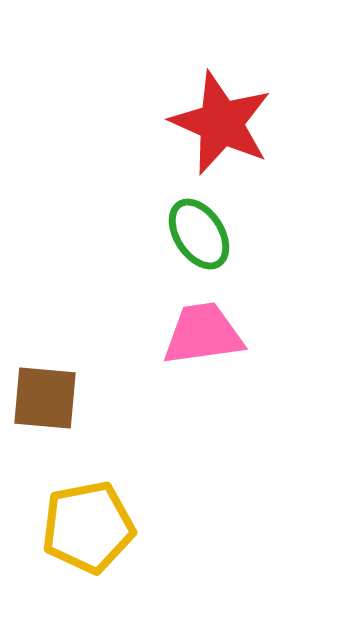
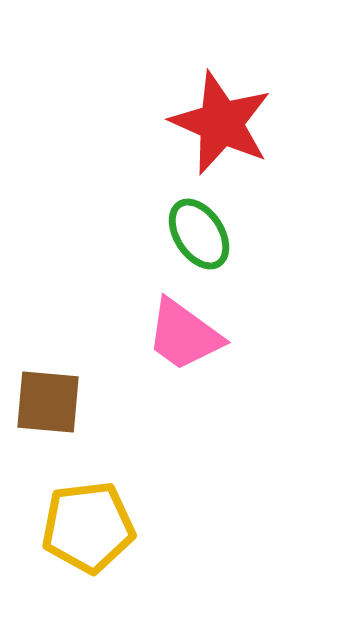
pink trapezoid: moved 19 px left, 1 px down; rotated 136 degrees counterclockwise
brown square: moved 3 px right, 4 px down
yellow pentagon: rotated 4 degrees clockwise
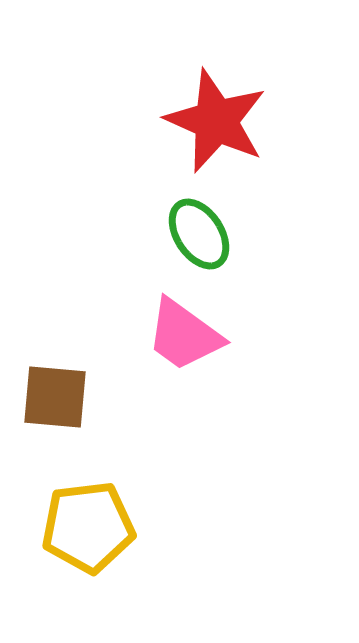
red star: moved 5 px left, 2 px up
brown square: moved 7 px right, 5 px up
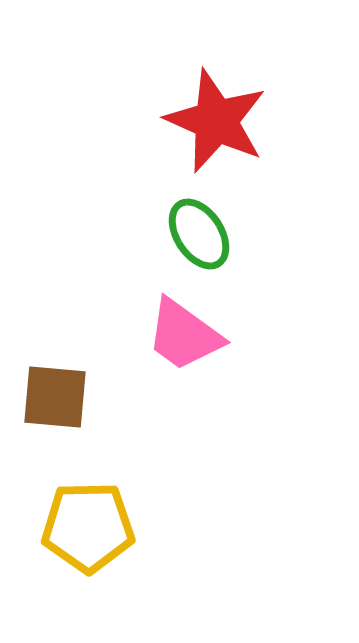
yellow pentagon: rotated 6 degrees clockwise
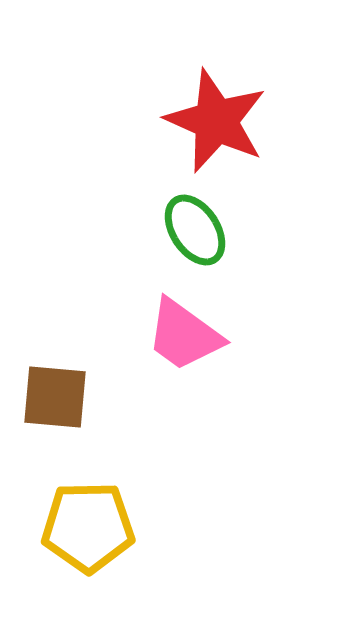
green ellipse: moved 4 px left, 4 px up
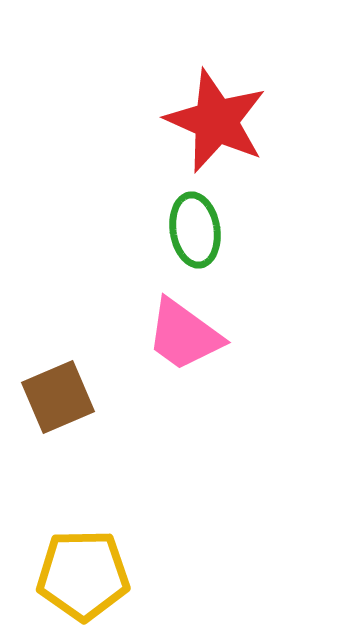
green ellipse: rotated 24 degrees clockwise
brown square: moved 3 px right; rotated 28 degrees counterclockwise
yellow pentagon: moved 5 px left, 48 px down
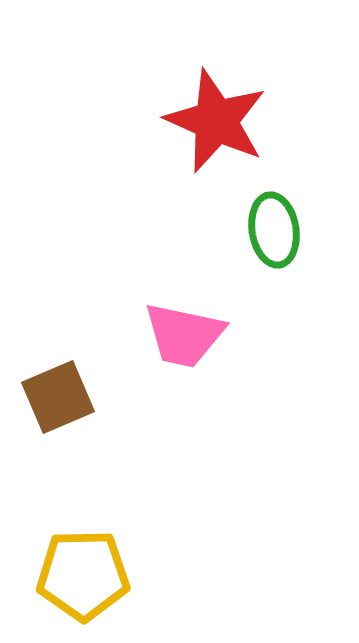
green ellipse: moved 79 px right
pink trapezoid: rotated 24 degrees counterclockwise
